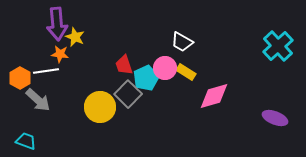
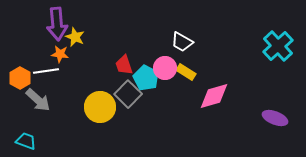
cyan pentagon: rotated 20 degrees counterclockwise
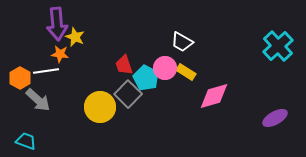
purple ellipse: rotated 50 degrees counterclockwise
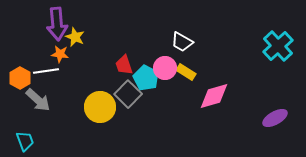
cyan trapezoid: moved 1 px left; rotated 50 degrees clockwise
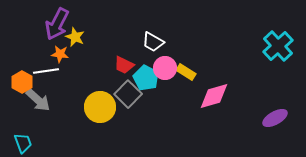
purple arrow: rotated 32 degrees clockwise
white trapezoid: moved 29 px left
red trapezoid: rotated 45 degrees counterclockwise
orange hexagon: moved 2 px right, 4 px down
cyan trapezoid: moved 2 px left, 2 px down
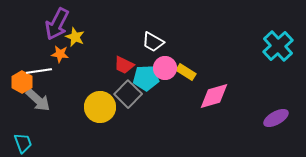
white line: moved 7 px left
cyan pentagon: rotated 30 degrees counterclockwise
purple ellipse: moved 1 px right
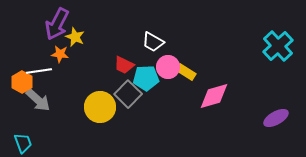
pink circle: moved 3 px right, 1 px up
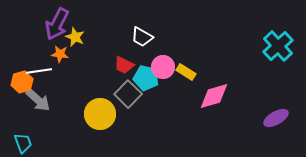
white trapezoid: moved 11 px left, 5 px up
pink circle: moved 5 px left
cyan pentagon: rotated 15 degrees clockwise
orange hexagon: rotated 15 degrees clockwise
yellow circle: moved 7 px down
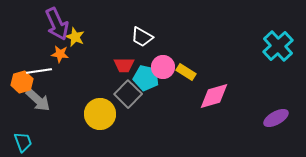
purple arrow: rotated 52 degrees counterclockwise
red trapezoid: rotated 25 degrees counterclockwise
cyan trapezoid: moved 1 px up
